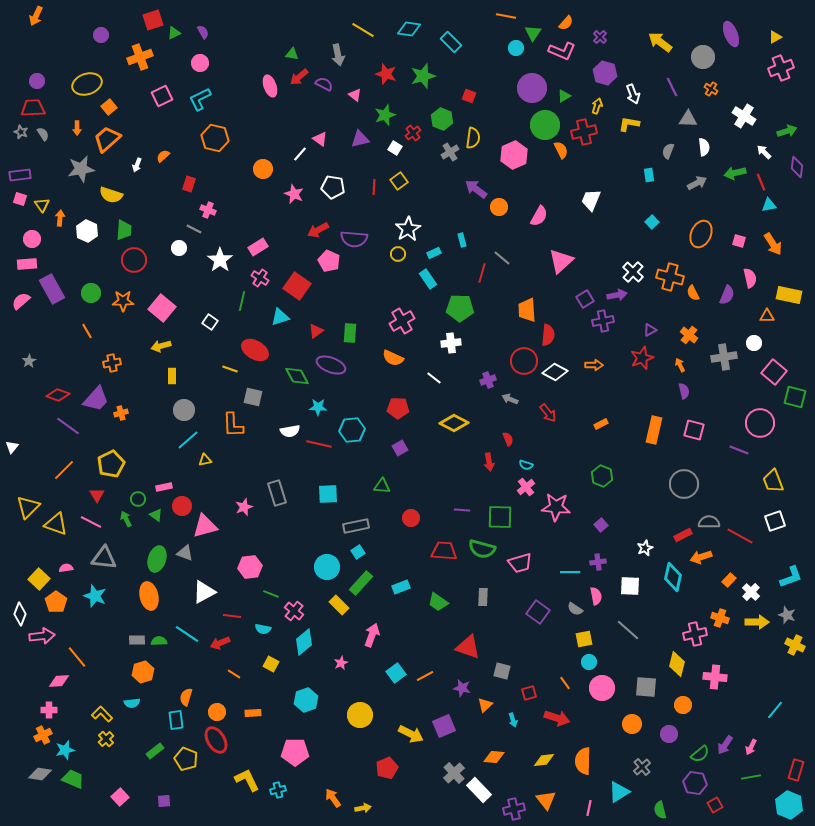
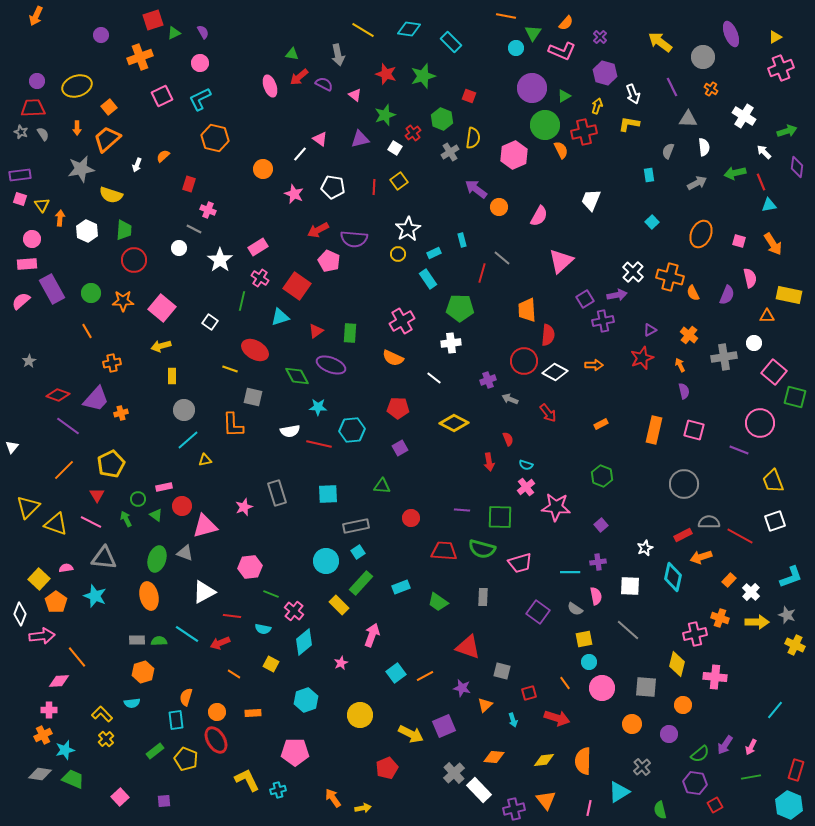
yellow ellipse at (87, 84): moved 10 px left, 2 px down
cyan circle at (327, 567): moved 1 px left, 6 px up
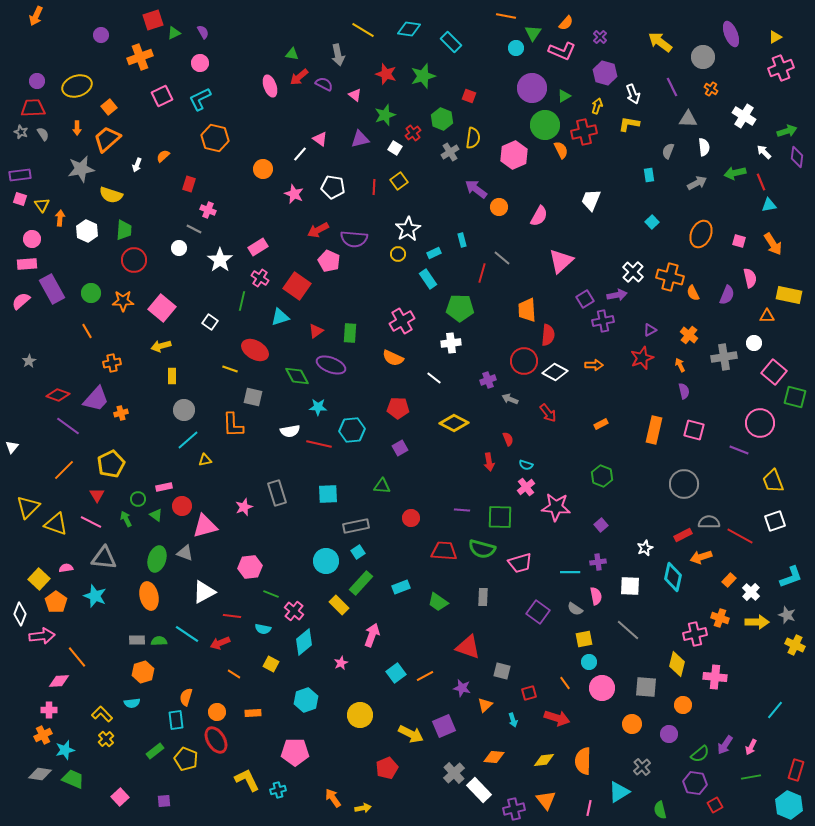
purple diamond at (797, 167): moved 10 px up
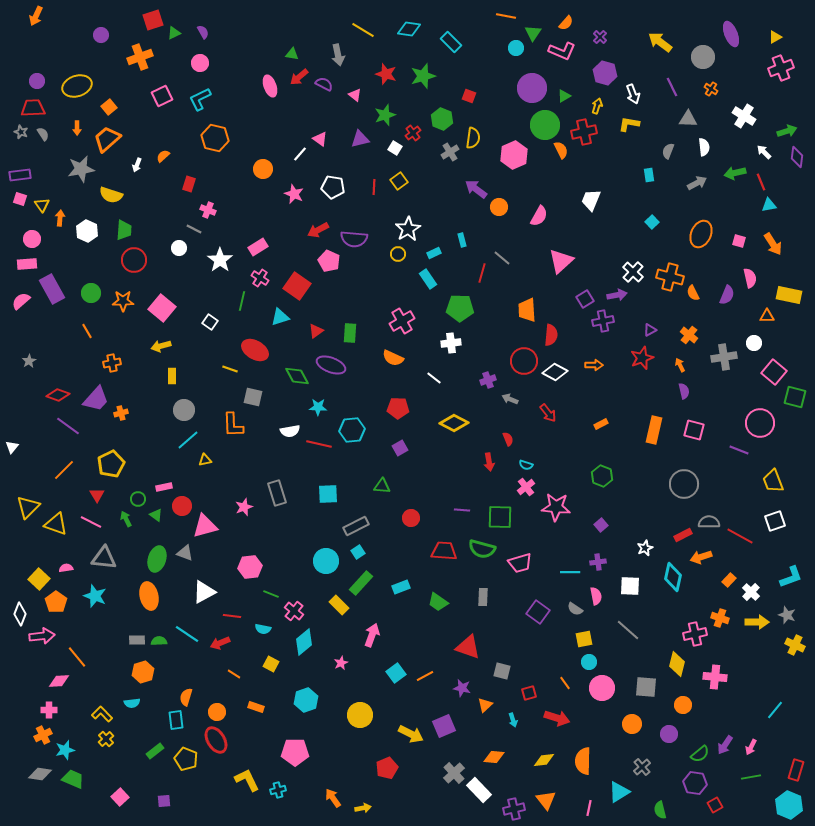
red semicircle at (548, 335): moved 3 px right
gray rectangle at (356, 526): rotated 15 degrees counterclockwise
orange rectangle at (253, 713): moved 3 px right, 6 px up; rotated 21 degrees clockwise
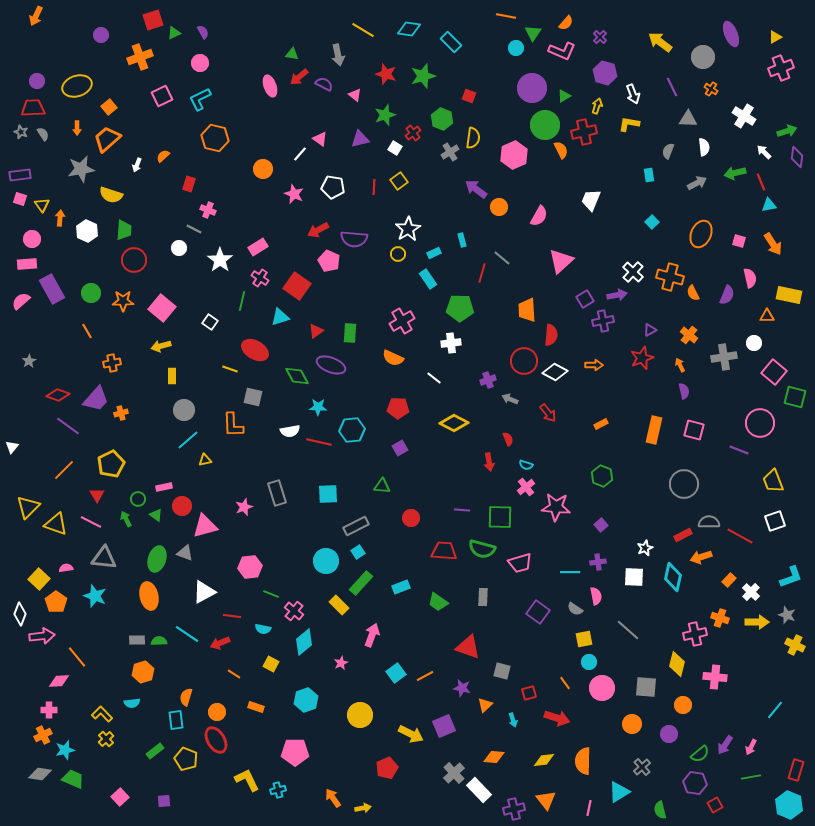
red line at (319, 444): moved 2 px up
white square at (630, 586): moved 4 px right, 9 px up
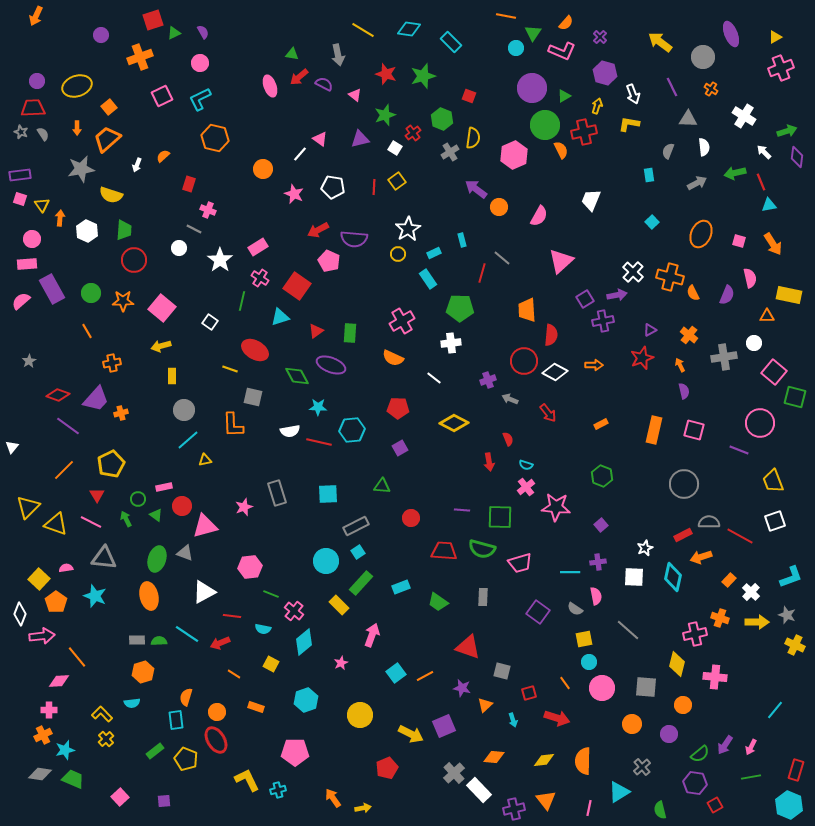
yellow square at (399, 181): moved 2 px left
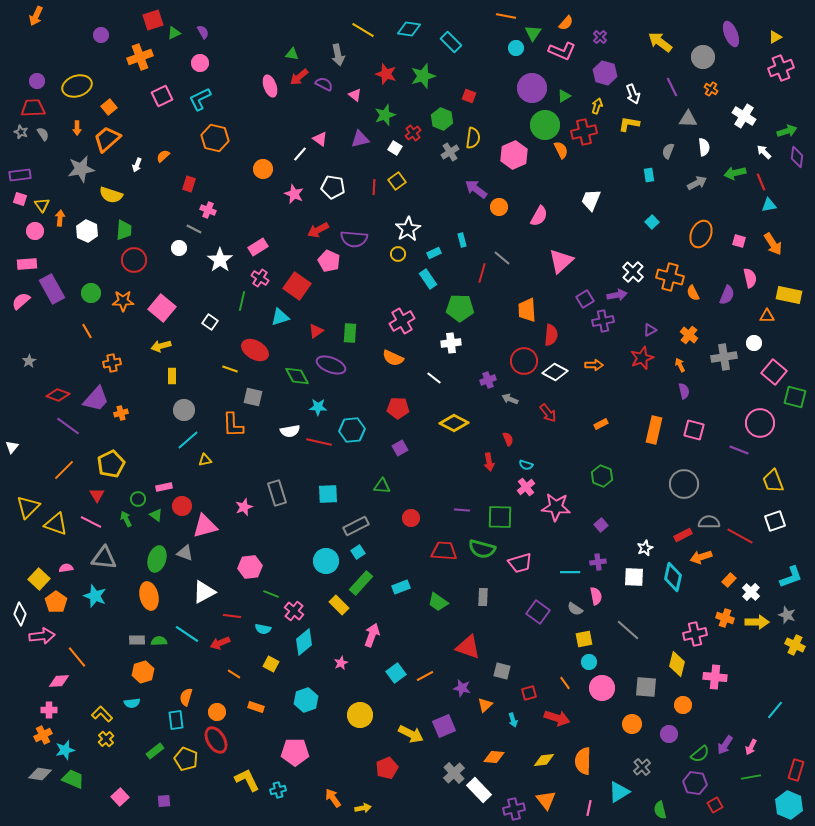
pink circle at (32, 239): moved 3 px right, 8 px up
orange cross at (720, 618): moved 5 px right
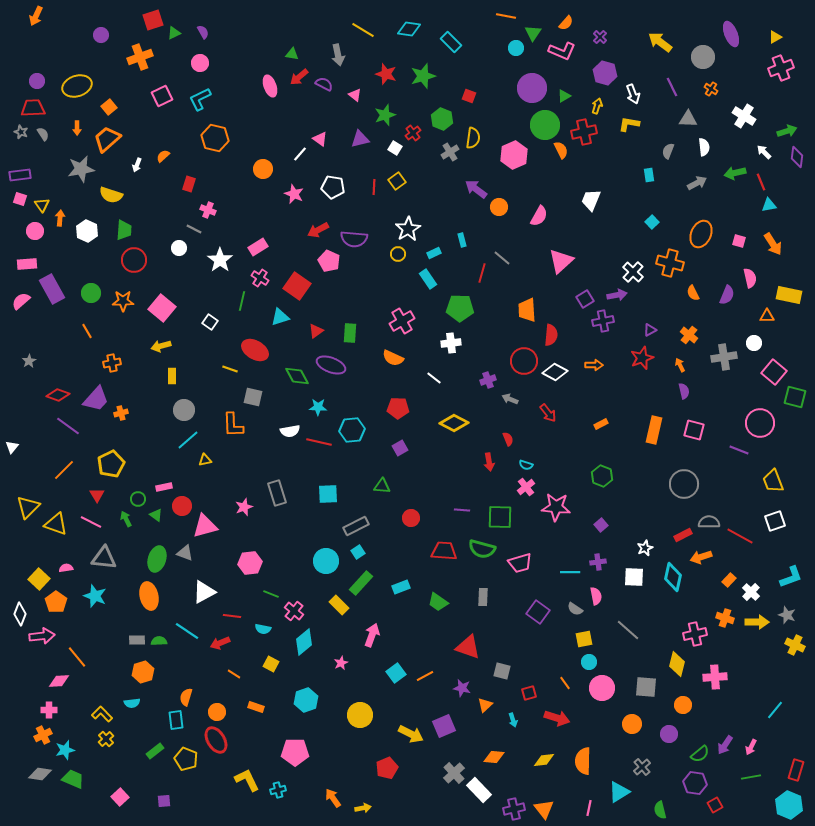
orange cross at (670, 277): moved 14 px up
pink hexagon at (250, 567): moved 4 px up
cyan line at (187, 634): moved 3 px up
pink cross at (715, 677): rotated 10 degrees counterclockwise
orange triangle at (546, 800): moved 2 px left, 9 px down
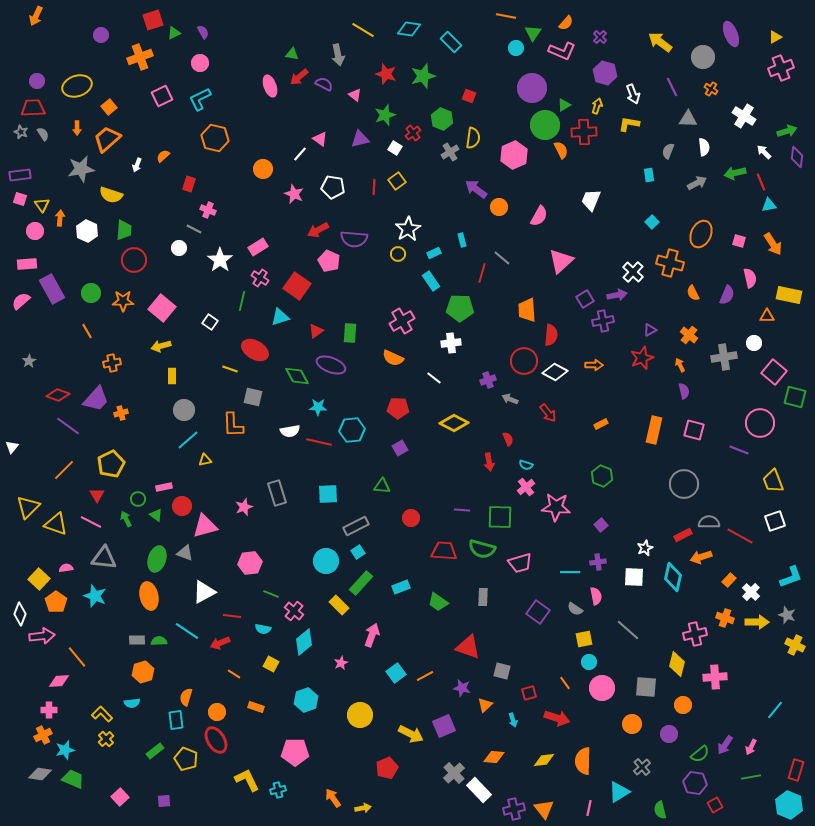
green triangle at (564, 96): moved 9 px down
red cross at (584, 132): rotated 10 degrees clockwise
cyan rectangle at (428, 279): moved 3 px right, 2 px down
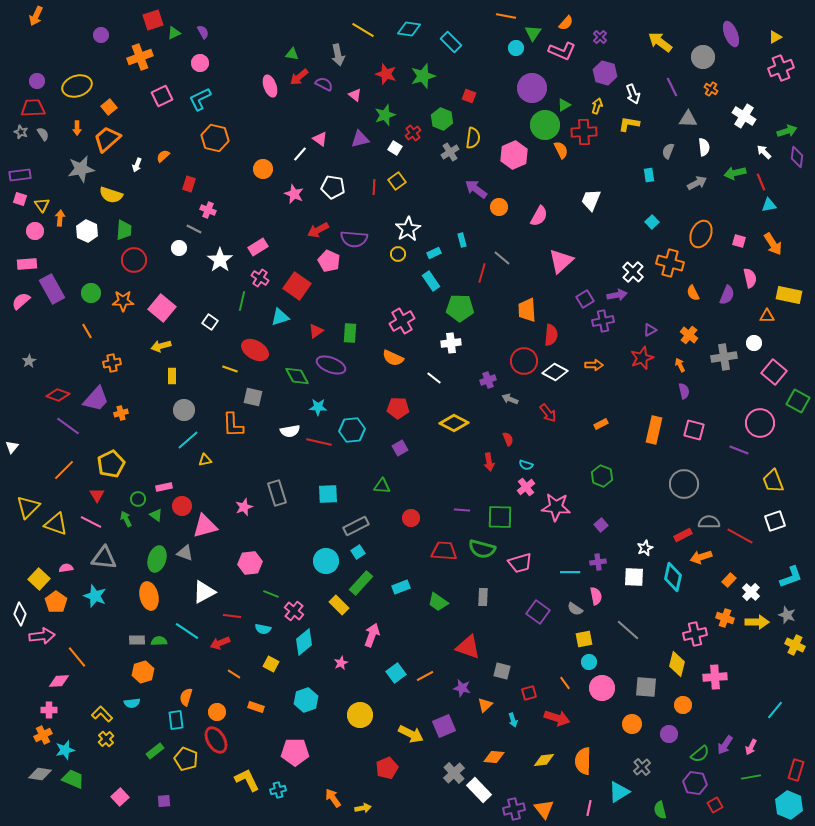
green square at (795, 397): moved 3 px right, 4 px down; rotated 15 degrees clockwise
